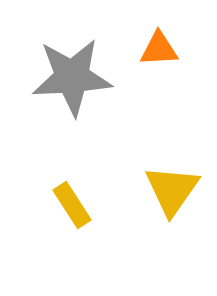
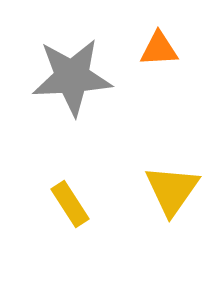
yellow rectangle: moved 2 px left, 1 px up
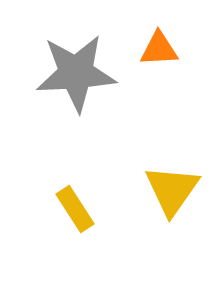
gray star: moved 4 px right, 4 px up
yellow rectangle: moved 5 px right, 5 px down
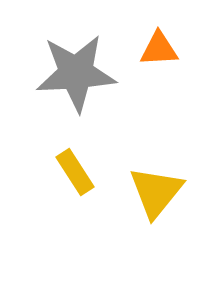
yellow triangle: moved 16 px left, 2 px down; rotated 4 degrees clockwise
yellow rectangle: moved 37 px up
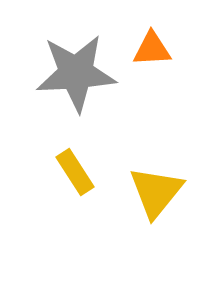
orange triangle: moved 7 px left
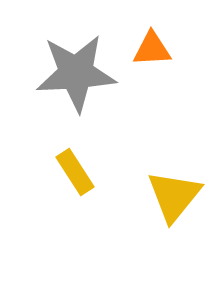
yellow triangle: moved 18 px right, 4 px down
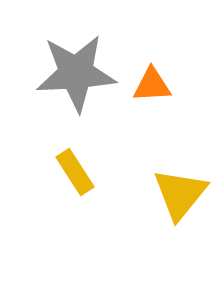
orange triangle: moved 36 px down
yellow triangle: moved 6 px right, 2 px up
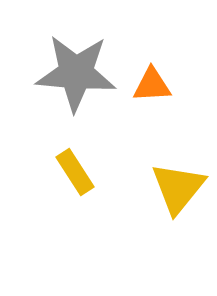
gray star: rotated 8 degrees clockwise
yellow triangle: moved 2 px left, 6 px up
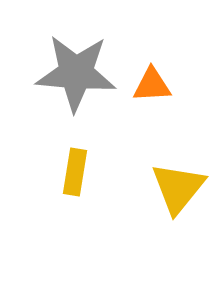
yellow rectangle: rotated 42 degrees clockwise
